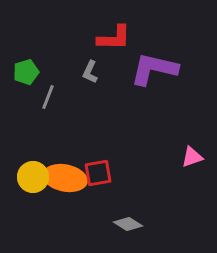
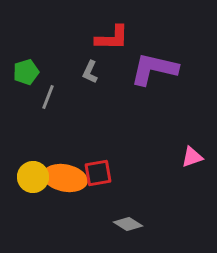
red L-shape: moved 2 px left
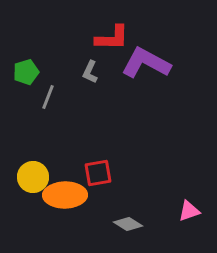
purple L-shape: moved 8 px left, 6 px up; rotated 15 degrees clockwise
pink triangle: moved 3 px left, 54 px down
orange ellipse: moved 17 px down; rotated 12 degrees counterclockwise
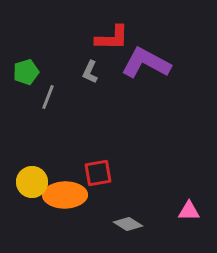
yellow circle: moved 1 px left, 5 px down
pink triangle: rotated 20 degrees clockwise
